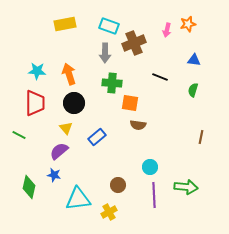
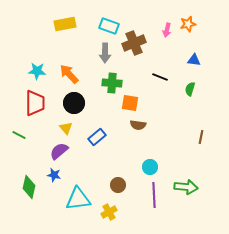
orange arrow: rotated 25 degrees counterclockwise
green semicircle: moved 3 px left, 1 px up
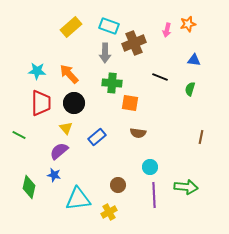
yellow rectangle: moved 6 px right, 3 px down; rotated 30 degrees counterclockwise
red trapezoid: moved 6 px right
brown semicircle: moved 8 px down
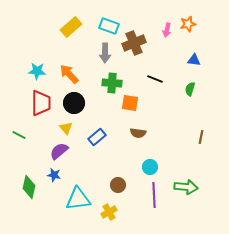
black line: moved 5 px left, 2 px down
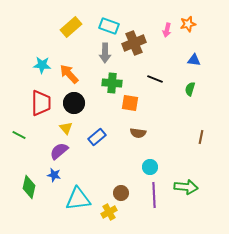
cyan star: moved 5 px right, 6 px up
brown circle: moved 3 px right, 8 px down
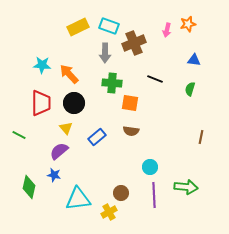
yellow rectangle: moved 7 px right; rotated 15 degrees clockwise
brown semicircle: moved 7 px left, 2 px up
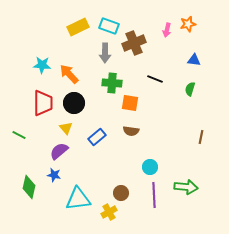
red trapezoid: moved 2 px right
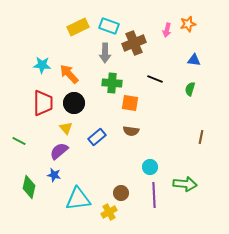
green line: moved 6 px down
green arrow: moved 1 px left, 3 px up
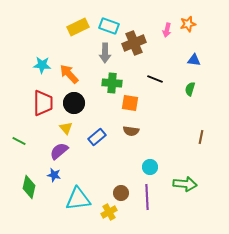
purple line: moved 7 px left, 2 px down
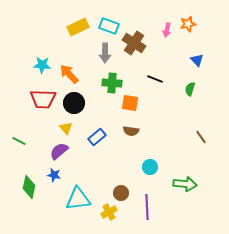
brown cross: rotated 35 degrees counterclockwise
blue triangle: moved 3 px right; rotated 40 degrees clockwise
red trapezoid: moved 4 px up; rotated 92 degrees clockwise
brown line: rotated 48 degrees counterclockwise
purple line: moved 10 px down
